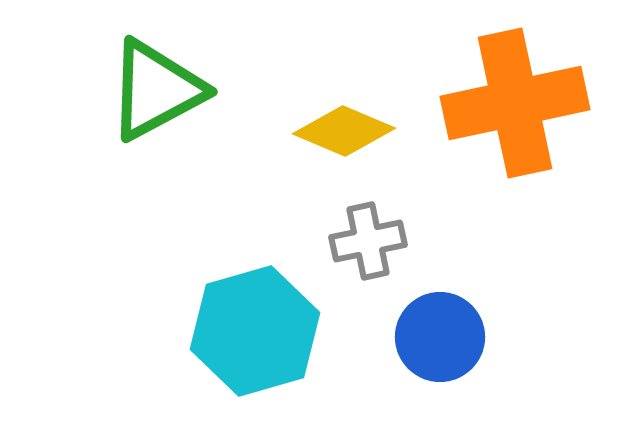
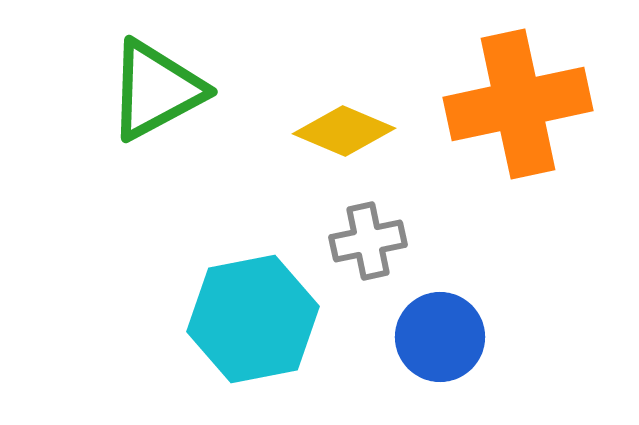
orange cross: moved 3 px right, 1 px down
cyan hexagon: moved 2 px left, 12 px up; rotated 5 degrees clockwise
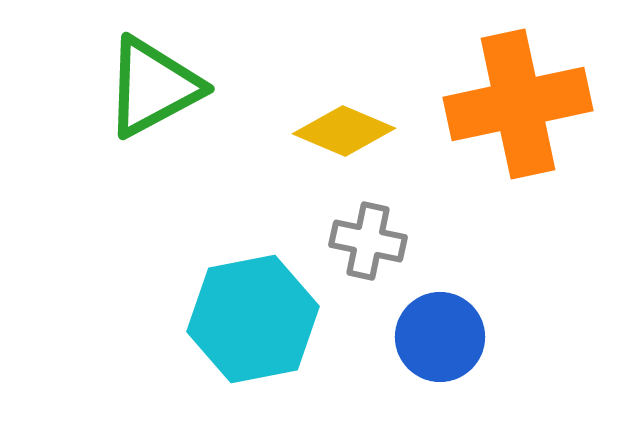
green triangle: moved 3 px left, 3 px up
gray cross: rotated 24 degrees clockwise
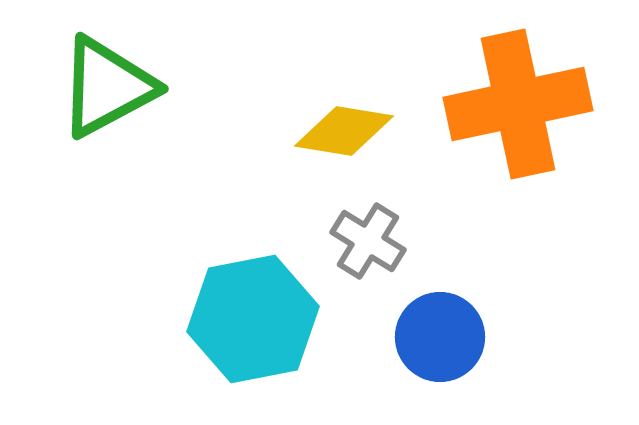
green triangle: moved 46 px left
yellow diamond: rotated 14 degrees counterclockwise
gray cross: rotated 20 degrees clockwise
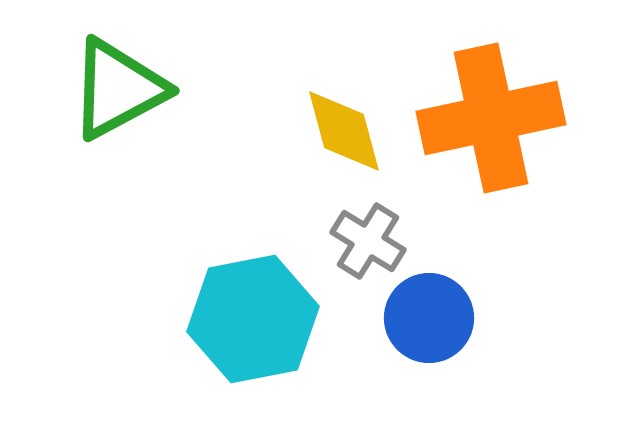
green triangle: moved 11 px right, 2 px down
orange cross: moved 27 px left, 14 px down
yellow diamond: rotated 66 degrees clockwise
blue circle: moved 11 px left, 19 px up
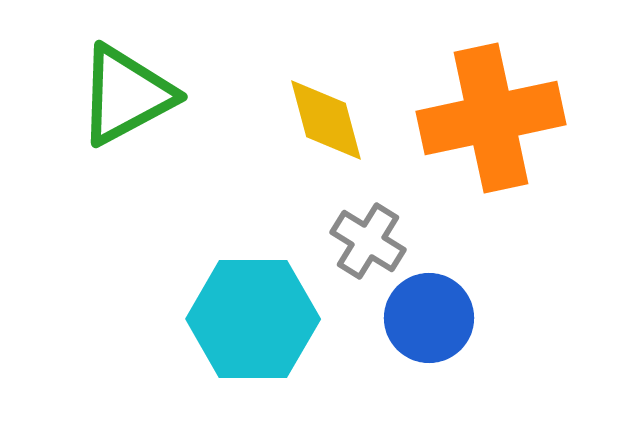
green triangle: moved 8 px right, 6 px down
yellow diamond: moved 18 px left, 11 px up
cyan hexagon: rotated 11 degrees clockwise
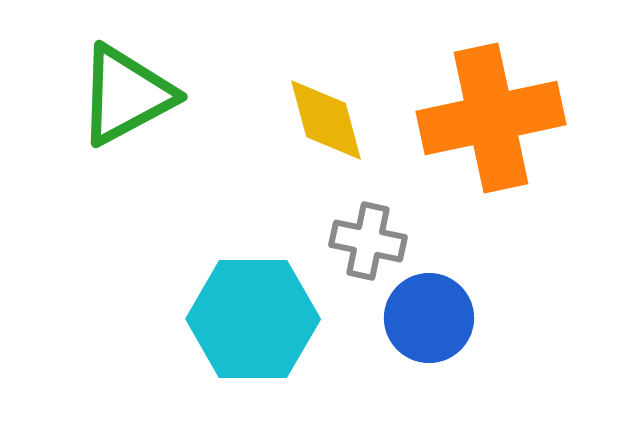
gray cross: rotated 20 degrees counterclockwise
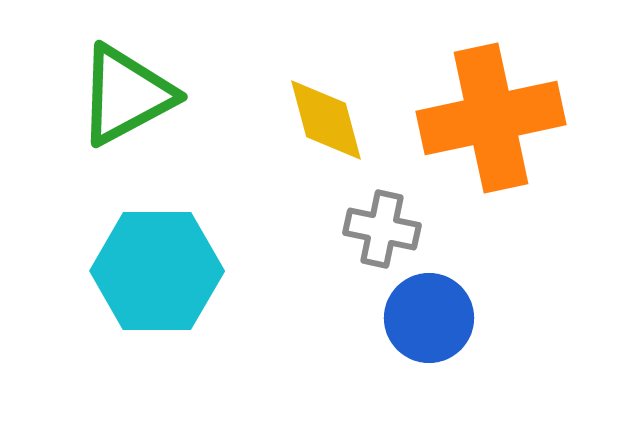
gray cross: moved 14 px right, 12 px up
cyan hexagon: moved 96 px left, 48 px up
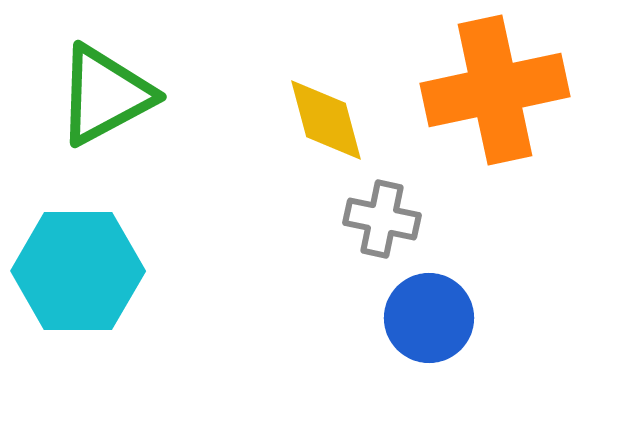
green triangle: moved 21 px left
orange cross: moved 4 px right, 28 px up
gray cross: moved 10 px up
cyan hexagon: moved 79 px left
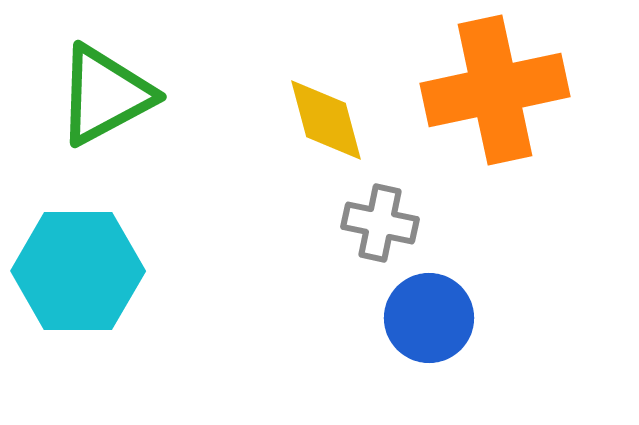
gray cross: moved 2 px left, 4 px down
